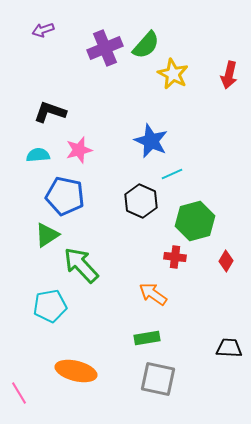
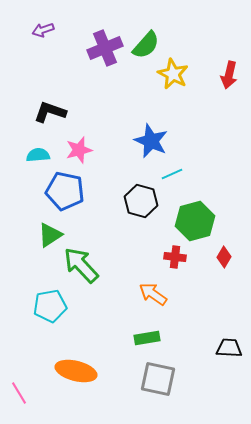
blue pentagon: moved 5 px up
black hexagon: rotated 8 degrees counterclockwise
green triangle: moved 3 px right
red diamond: moved 2 px left, 4 px up
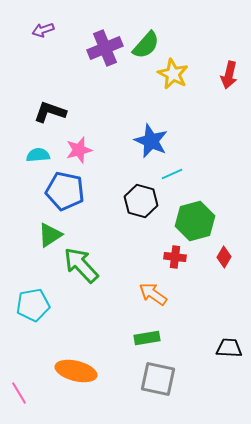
cyan pentagon: moved 17 px left, 1 px up
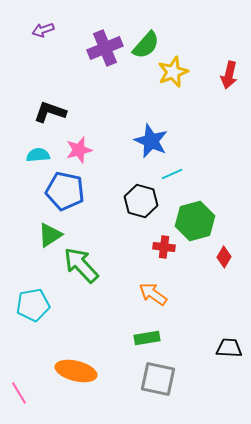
yellow star: moved 2 px up; rotated 24 degrees clockwise
red cross: moved 11 px left, 10 px up
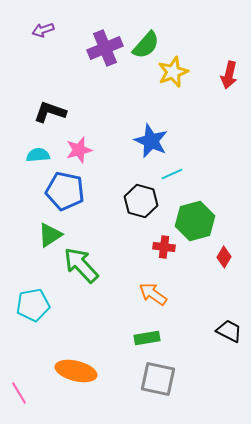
black trapezoid: moved 17 px up; rotated 24 degrees clockwise
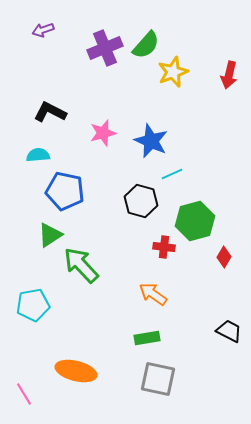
black L-shape: rotated 8 degrees clockwise
pink star: moved 24 px right, 17 px up
pink line: moved 5 px right, 1 px down
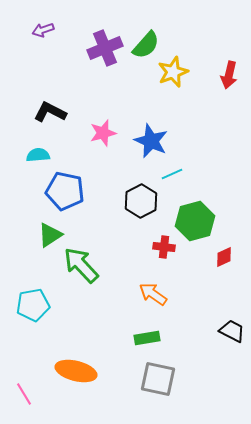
black hexagon: rotated 16 degrees clockwise
red diamond: rotated 35 degrees clockwise
black trapezoid: moved 3 px right
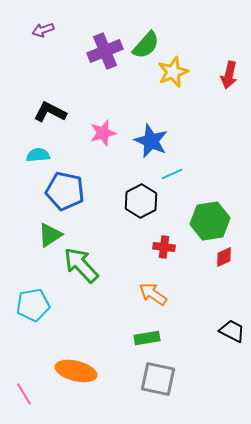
purple cross: moved 3 px down
green hexagon: moved 15 px right; rotated 6 degrees clockwise
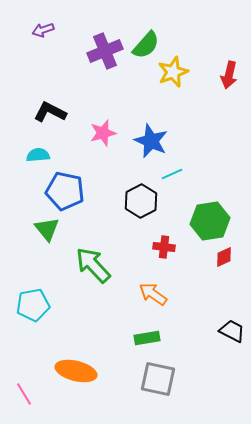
green triangle: moved 3 px left, 6 px up; rotated 36 degrees counterclockwise
green arrow: moved 12 px right
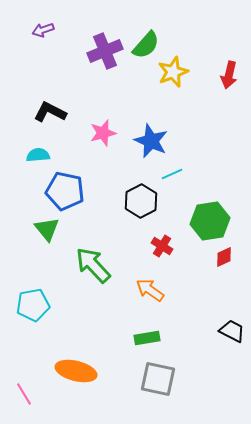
red cross: moved 2 px left, 1 px up; rotated 25 degrees clockwise
orange arrow: moved 3 px left, 4 px up
